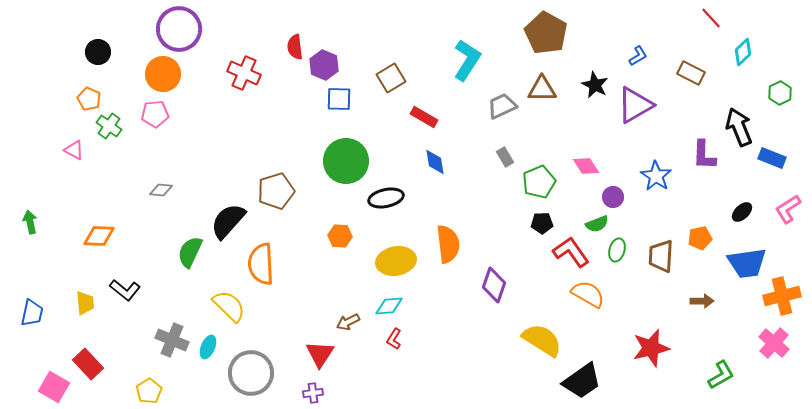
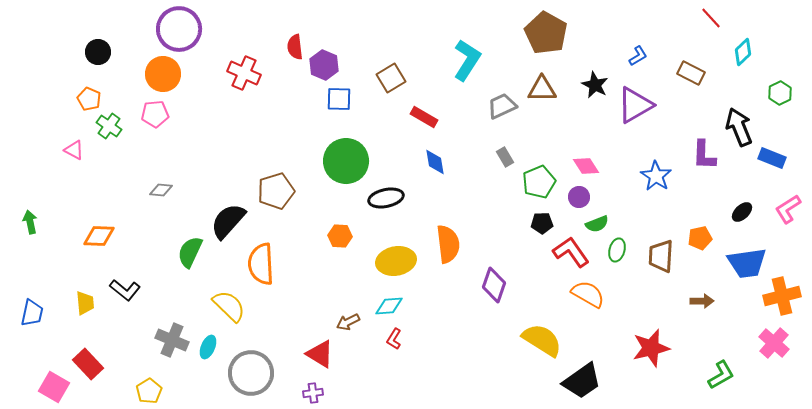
purple circle at (613, 197): moved 34 px left
red triangle at (320, 354): rotated 32 degrees counterclockwise
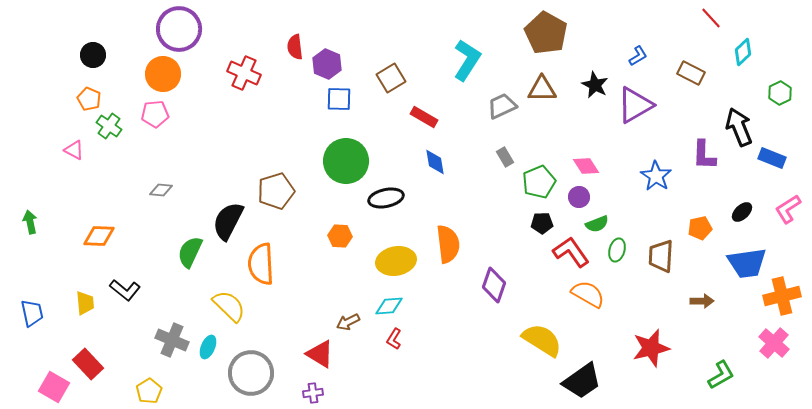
black circle at (98, 52): moved 5 px left, 3 px down
purple hexagon at (324, 65): moved 3 px right, 1 px up
black semicircle at (228, 221): rotated 15 degrees counterclockwise
orange pentagon at (700, 238): moved 10 px up
blue trapezoid at (32, 313): rotated 24 degrees counterclockwise
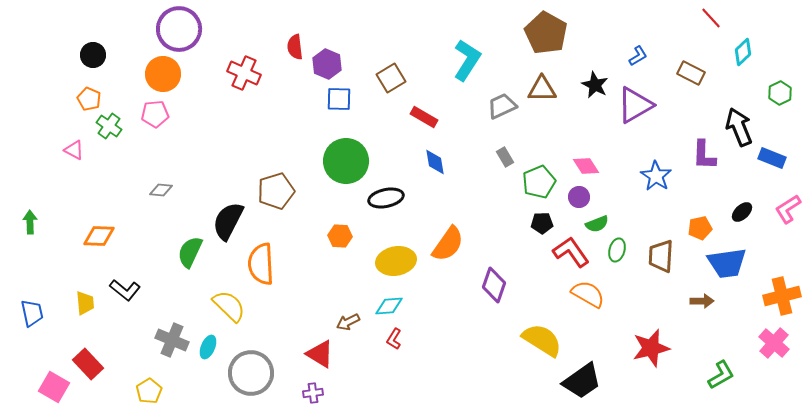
green arrow at (30, 222): rotated 10 degrees clockwise
orange semicircle at (448, 244): rotated 42 degrees clockwise
blue trapezoid at (747, 263): moved 20 px left
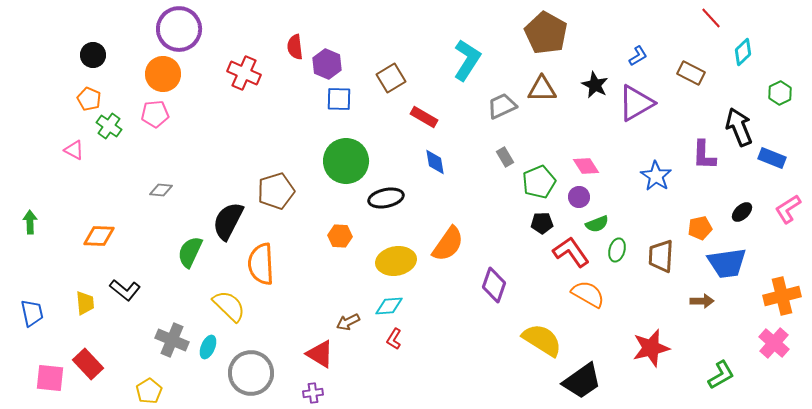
purple triangle at (635, 105): moved 1 px right, 2 px up
pink square at (54, 387): moved 4 px left, 9 px up; rotated 24 degrees counterclockwise
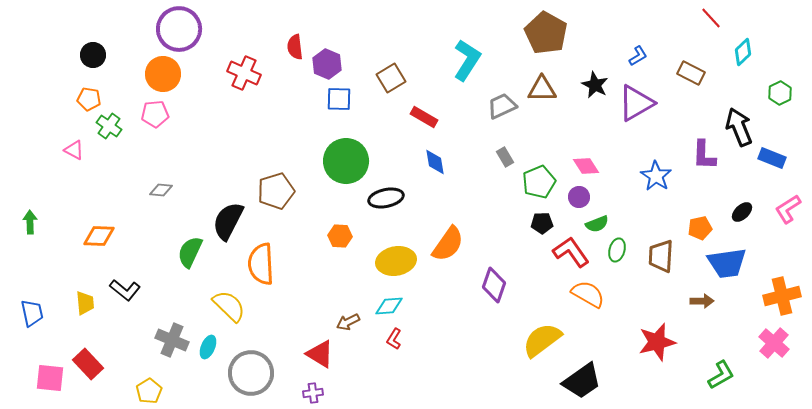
orange pentagon at (89, 99): rotated 15 degrees counterclockwise
yellow semicircle at (542, 340): rotated 69 degrees counterclockwise
red star at (651, 348): moved 6 px right, 6 px up
